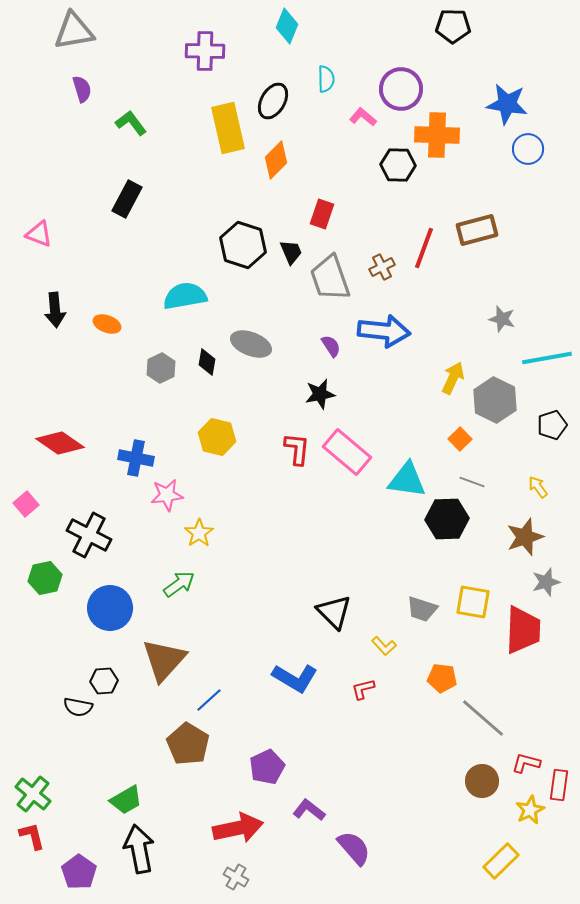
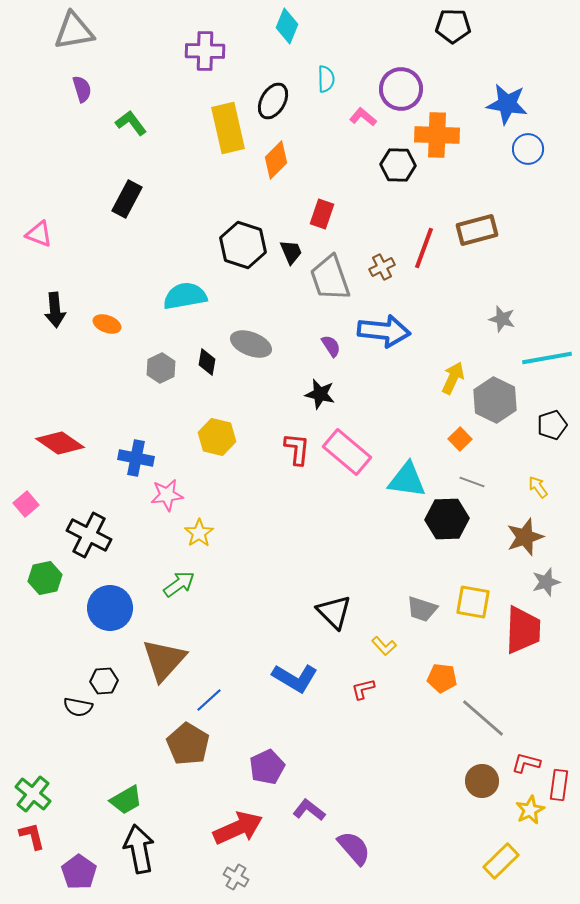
black star at (320, 394): rotated 24 degrees clockwise
red arrow at (238, 828): rotated 12 degrees counterclockwise
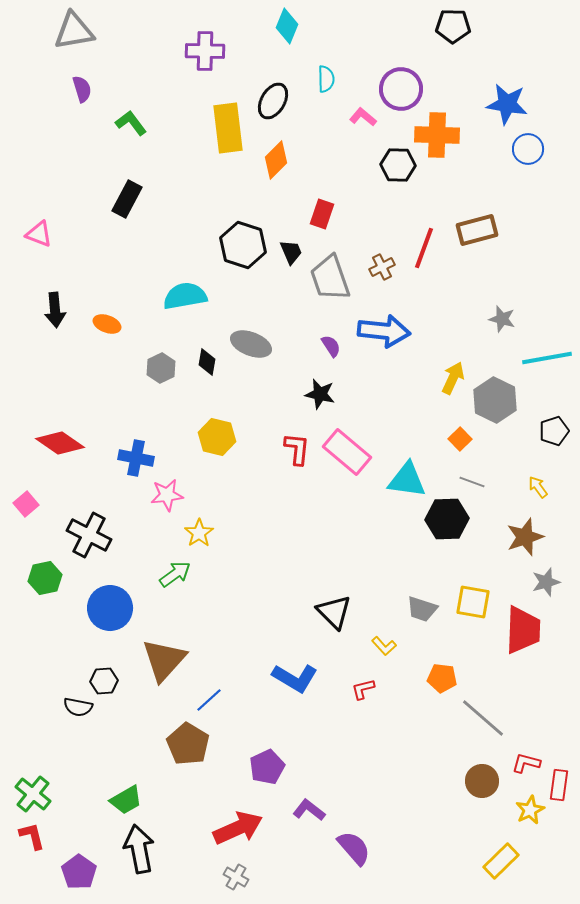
yellow rectangle at (228, 128): rotated 6 degrees clockwise
black pentagon at (552, 425): moved 2 px right, 6 px down
green arrow at (179, 584): moved 4 px left, 10 px up
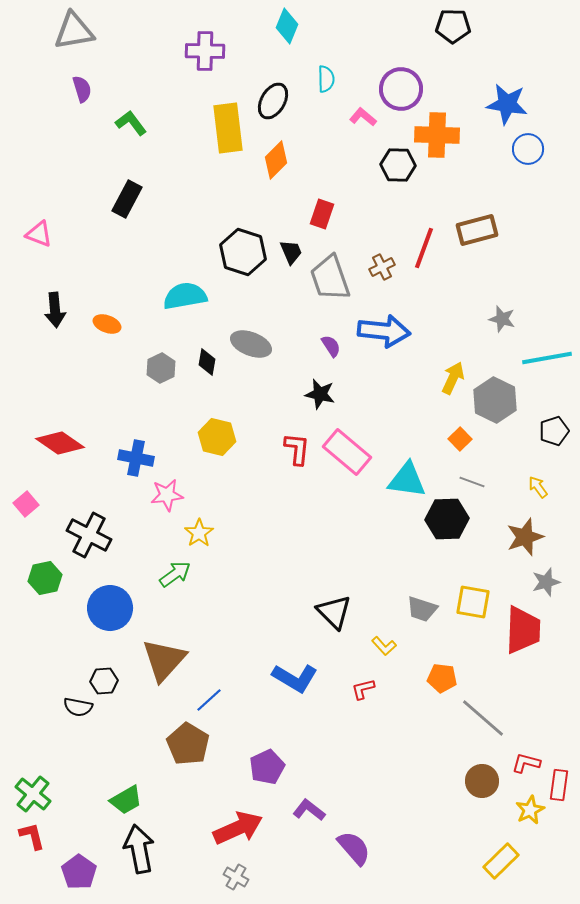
black hexagon at (243, 245): moved 7 px down
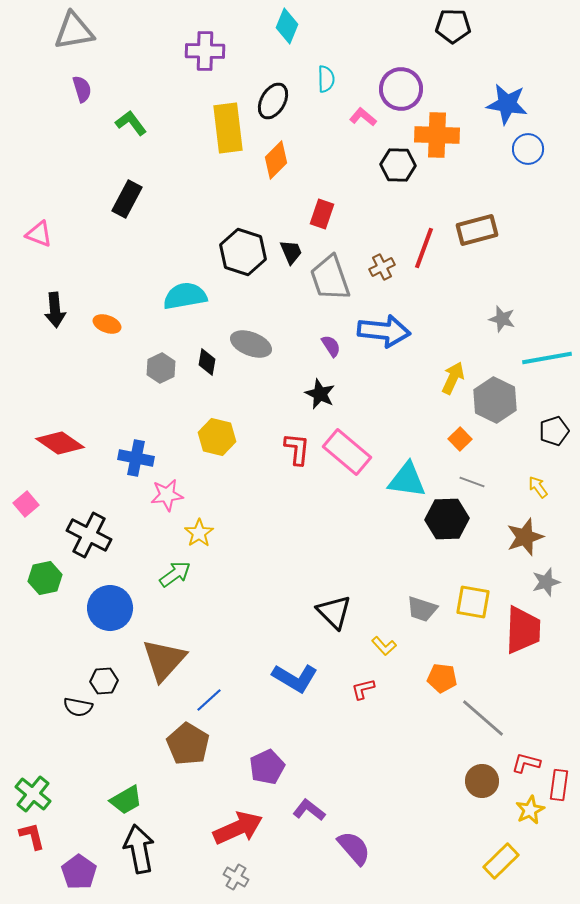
black star at (320, 394): rotated 12 degrees clockwise
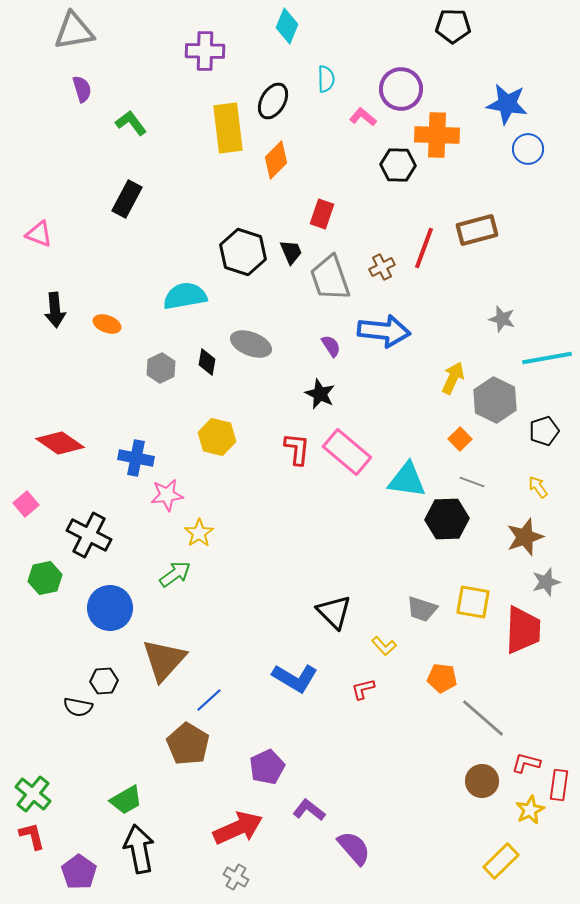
black pentagon at (554, 431): moved 10 px left
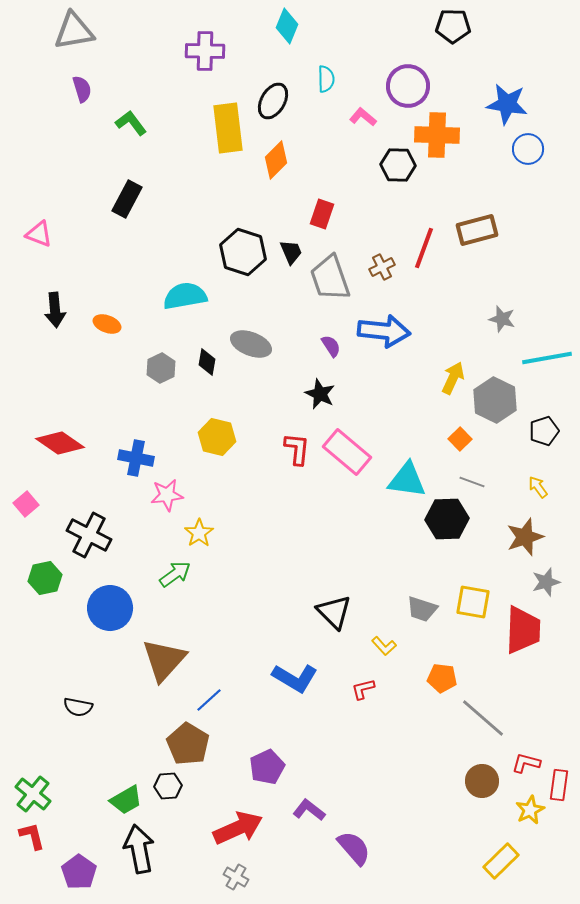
purple circle at (401, 89): moved 7 px right, 3 px up
black hexagon at (104, 681): moved 64 px right, 105 px down
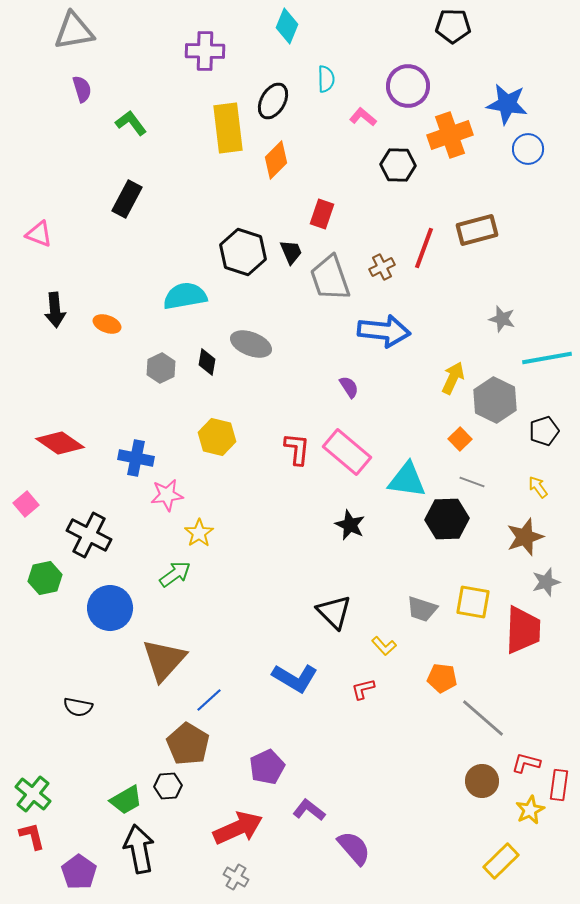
orange cross at (437, 135): moved 13 px right; rotated 21 degrees counterclockwise
purple semicircle at (331, 346): moved 18 px right, 41 px down
black star at (320, 394): moved 30 px right, 131 px down
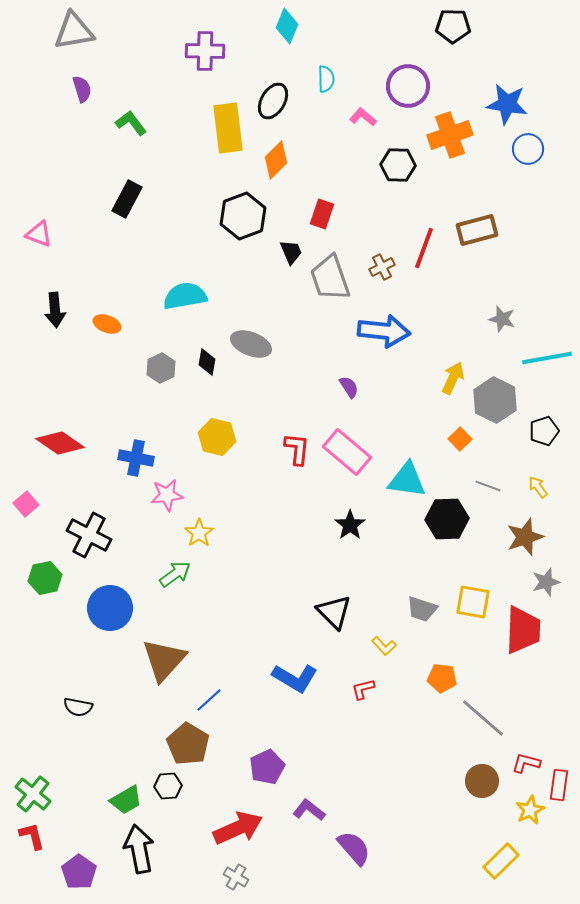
black hexagon at (243, 252): moved 36 px up; rotated 21 degrees clockwise
gray line at (472, 482): moved 16 px right, 4 px down
black star at (350, 525): rotated 12 degrees clockwise
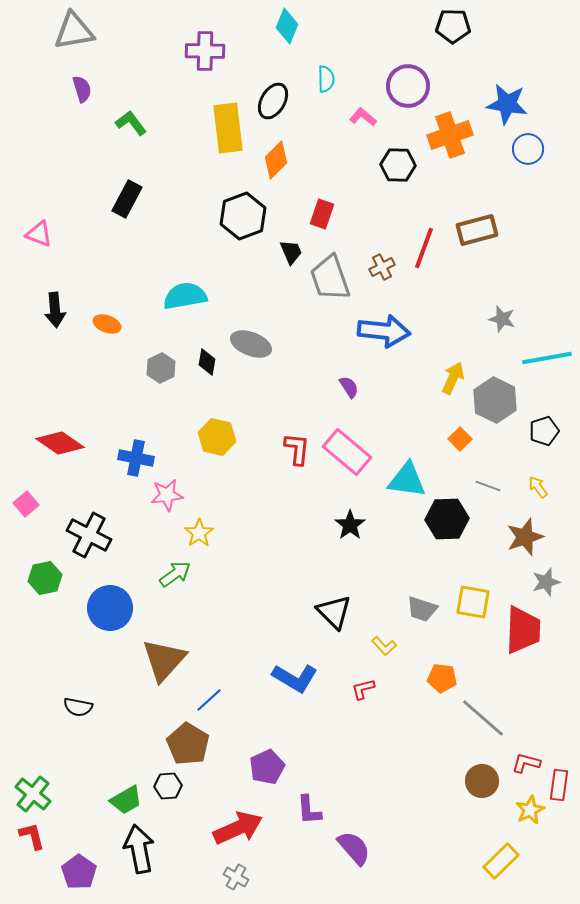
purple L-shape at (309, 810): rotated 132 degrees counterclockwise
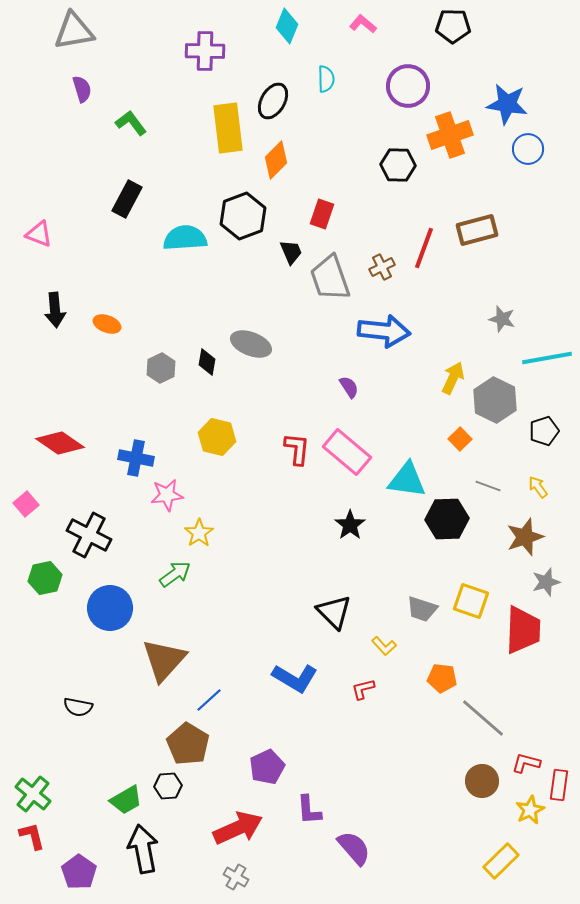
pink L-shape at (363, 117): moved 93 px up
cyan semicircle at (185, 296): moved 58 px up; rotated 6 degrees clockwise
yellow square at (473, 602): moved 2 px left, 1 px up; rotated 9 degrees clockwise
black arrow at (139, 849): moved 4 px right
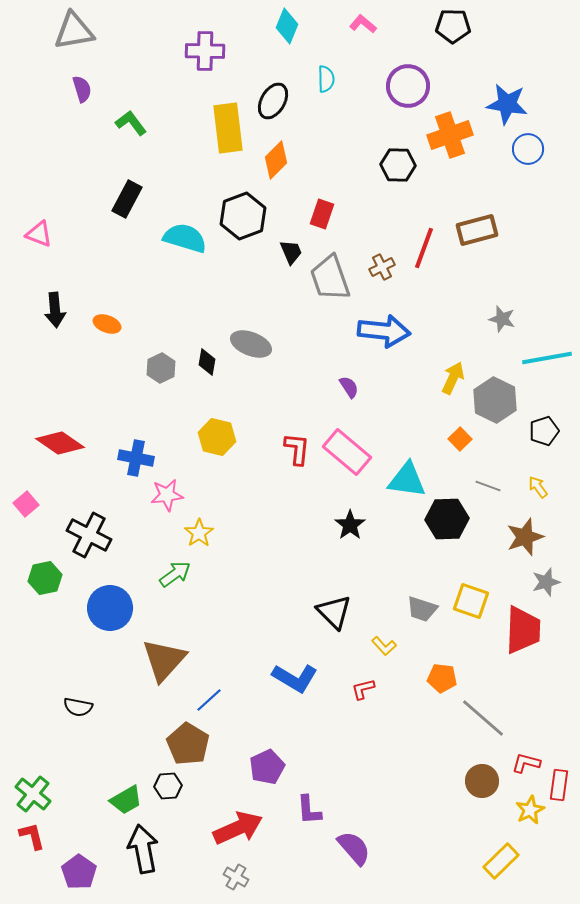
cyan semicircle at (185, 238): rotated 21 degrees clockwise
